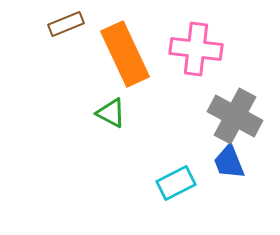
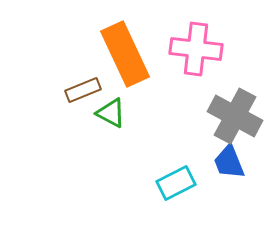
brown rectangle: moved 17 px right, 66 px down
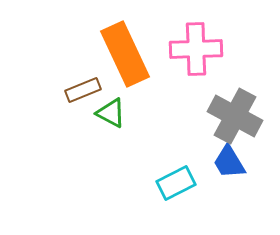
pink cross: rotated 9 degrees counterclockwise
blue trapezoid: rotated 9 degrees counterclockwise
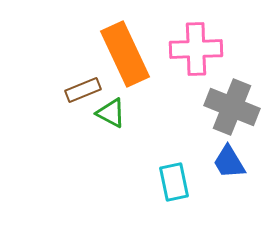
gray cross: moved 3 px left, 9 px up; rotated 6 degrees counterclockwise
cyan rectangle: moved 2 px left, 1 px up; rotated 75 degrees counterclockwise
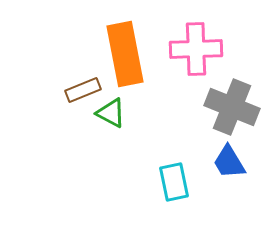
orange rectangle: rotated 14 degrees clockwise
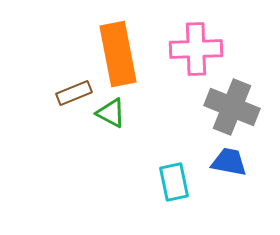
orange rectangle: moved 7 px left
brown rectangle: moved 9 px left, 3 px down
blue trapezoid: rotated 132 degrees clockwise
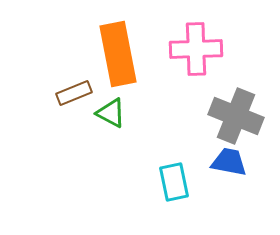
gray cross: moved 4 px right, 9 px down
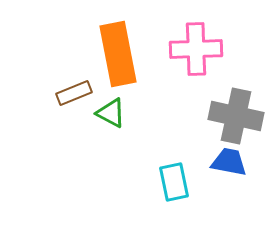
gray cross: rotated 10 degrees counterclockwise
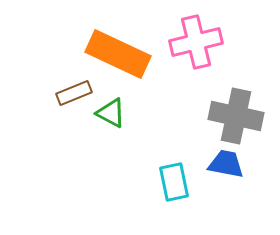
pink cross: moved 7 px up; rotated 12 degrees counterclockwise
orange rectangle: rotated 54 degrees counterclockwise
blue trapezoid: moved 3 px left, 2 px down
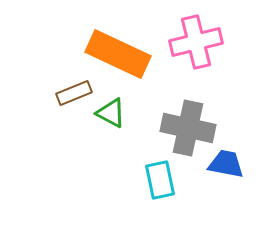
gray cross: moved 48 px left, 12 px down
cyan rectangle: moved 14 px left, 2 px up
